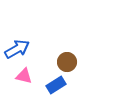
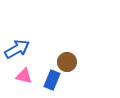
blue rectangle: moved 4 px left, 5 px up; rotated 36 degrees counterclockwise
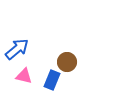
blue arrow: rotated 10 degrees counterclockwise
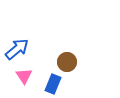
pink triangle: rotated 42 degrees clockwise
blue rectangle: moved 1 px right, 4 px down
